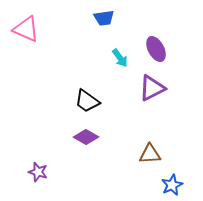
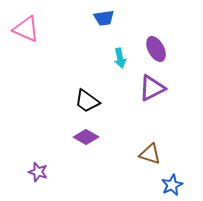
cyan arrow: rotated 24 degrees clockwise
brown triangle: rotated 20 degrees clockwise
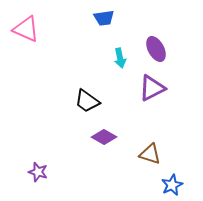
purple diamond: moved 18 px right
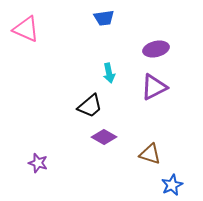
purple ellipse: rotated 75 degrees counterclockwise
cyan arrow: moved 11 px left, 15 px down
purple triangle: moved 2 px right, 1 px up
black trapezoid: moved 3 px right, 5 px down; rotated 76 degrees counterclockwise
purple star: moved 9 px up
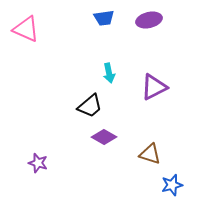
purple ellipse: moved 7 px left, 29 px up
blue star: rotated 10 degrees clockwise
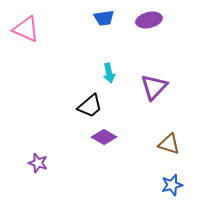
purple triangle: rotated 20 degrees counterclockwise
brown triangle: moved 19 px right, 10 px up
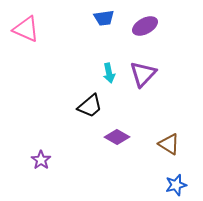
purple ellipse: moved 4 px left, 6 px down; rotated 15 degrees counterclockwise
purple triangle: moved 11 px left, 13 px up
purple diamond: moved 13 px right
brown triangle: rotated 15 degrees clockwise
purple star: moved 3 px right, 3 px up; rotated 18 degrees clockwise
blue star: moved 4 px right
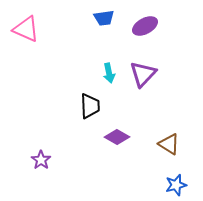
black trapezoid: rotated 52 degrees counterclockwise
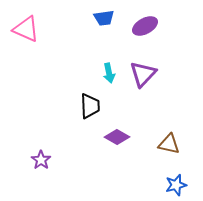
brown triangle: rotated 20 degrees counterclockwise
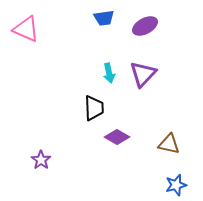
black trapezoid: moved 4 px right, 2 px down
